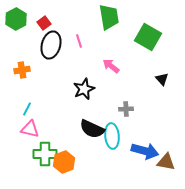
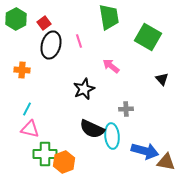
orange cross: rotated 14 degrees clockwise
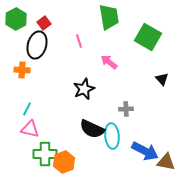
black ellipse: moved 14 px left
pink arrow: moved 2 px left, 4 px up
blue arrow: rotated 12 degrees clockwise
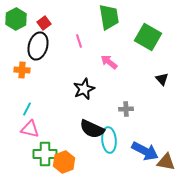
black ellipse: moved 1 px right, 1 px down
cyan ellipse: moved 3 px left, 4 px down
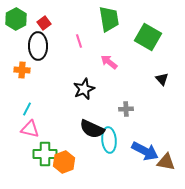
green trapezoid: moved 2 px down
black ellipse: rotated 16 degrees counterclockwise
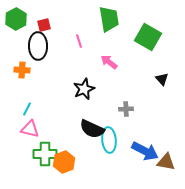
red square: moved 2 px down; rotated 24 degrees clockwise
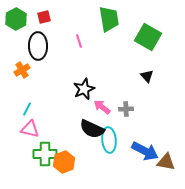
red square: moved 8 px up
pink arrow: moved 7 px left, 45 px down
orange cross: rotated 35 degrees counterclockwise
black triangle: moved 15 px left, 3 px up
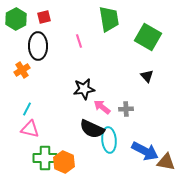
black star: rotated 15 degrees clockwise
green cross: moved 4 px down
orange hexagon: rotated 15 degrees counterclockwise
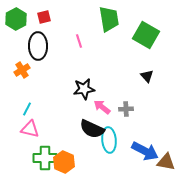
green square: moved 2 px left, 2 px up
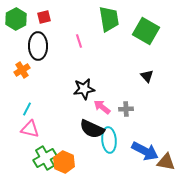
green square: moved 4 px up
green cross: rotated 30 degrees counterclockwise
